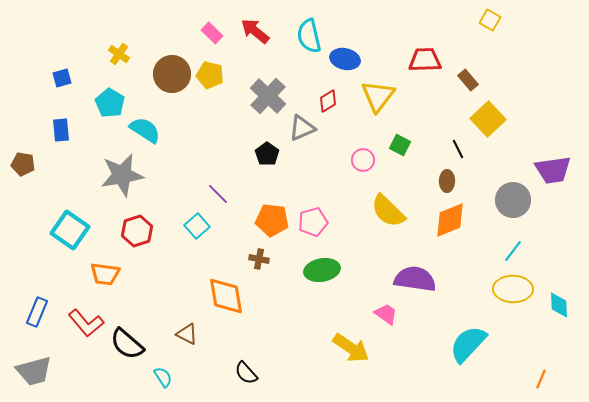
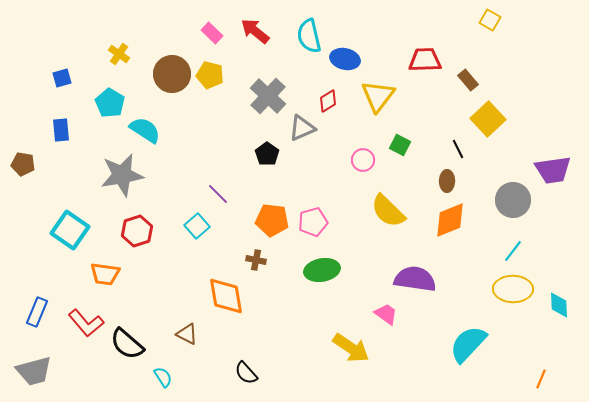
brown cross at (259, 259): moved 3 px left, 1 px down
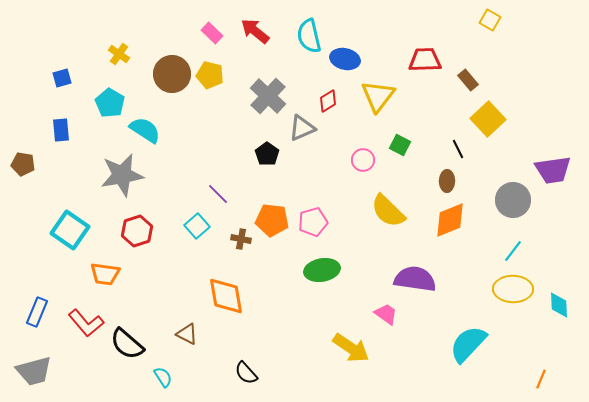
brown cross at (256, 260): moved 15 px left, 21 px up
